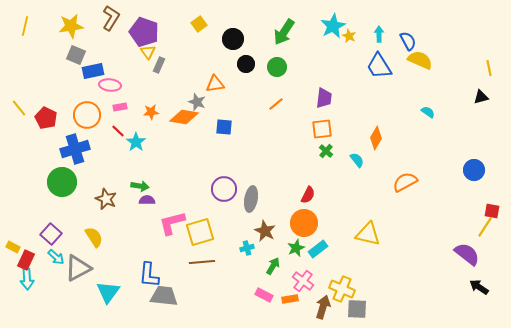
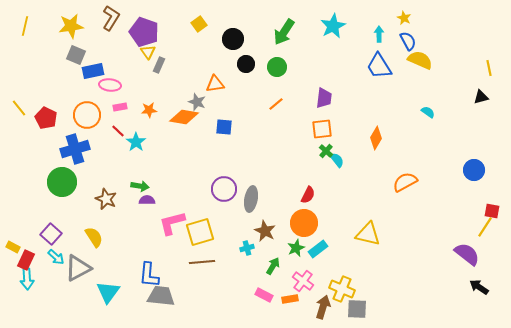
yellow star at (349, 36): moved 55 px right, 18 px up
orange star at (151, 112): moved 2 px left, 2 px up
cyan semicircle at (357, 160): moved 20 px left
gray trapezoid at (164, 296): moved 3 px left
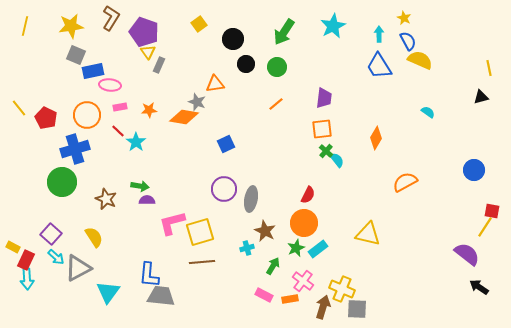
blue square at (224, 127): moved 2 px right, 17 px down; rotated 30 degrees counterclockwise
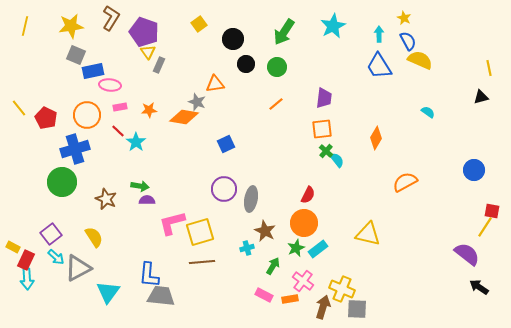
purple square at (51, 234): rotated 10 degrees clockwise
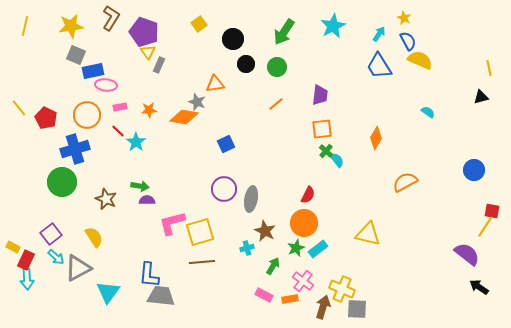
cyan arrow at (379, 34): rotated 35 degrees clockwise
pink ellipse at (110, 85): moved 4 px left
purple trapezoid at (324, 98): moved 4 px left, 3 px up
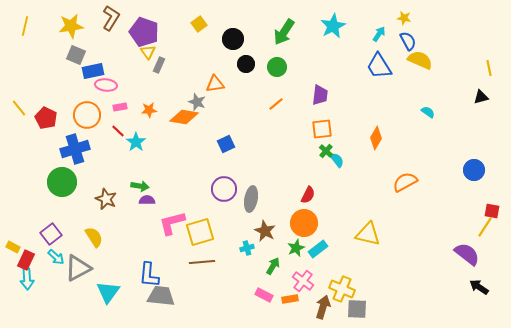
yellow star at (404, 18): rotated 16 degrees counterclockwise
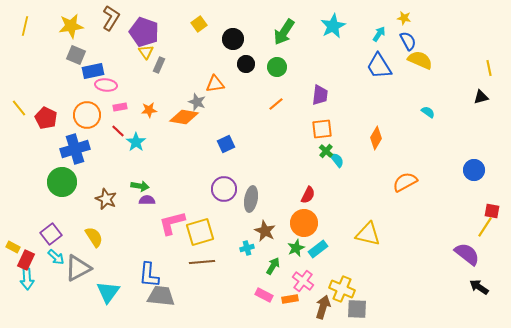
yellow triangle at (148, 52): moved 2 px left
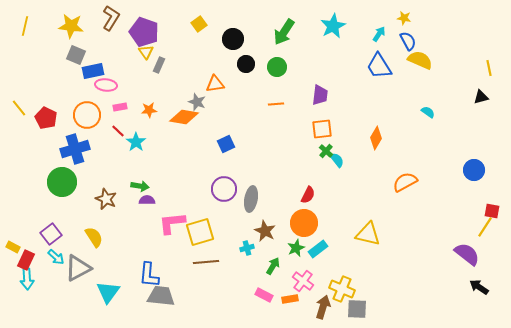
yellow star at (71, 26): rotated 15 degrees clockwise
orange line at (276, 104): rotated 35 degrees clockwise
pink L-shape at (172, 223): rotated 8 degrees clockwise
brown line at (202, 262): moved 4 px right
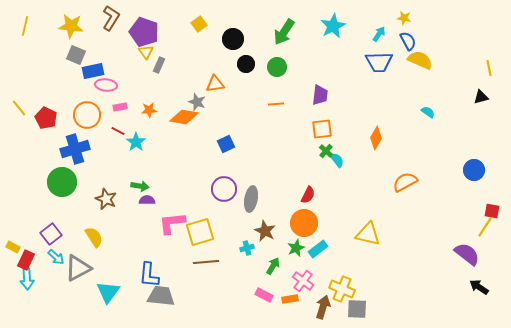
blue trapezoid at (379, 66): moved 4 px up; rotated 60 degrees counterclockwise
red line at (118, 131): rotated 16 degrees counterclockwise
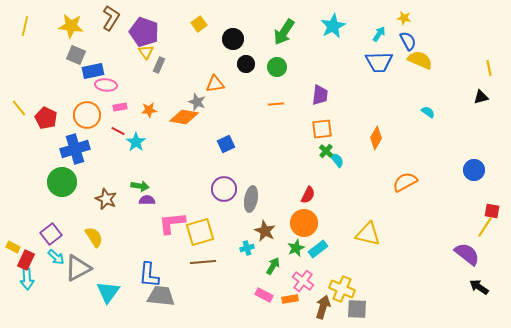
brown line at (206, 262): moved 3 px left
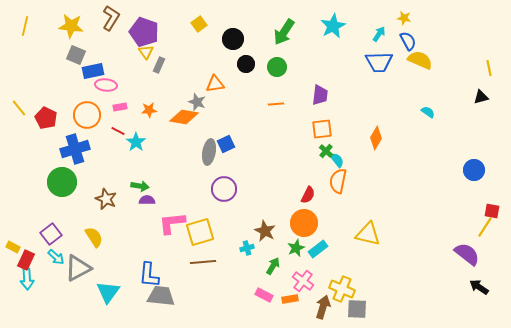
orange semicircle at (405, 182): moved 67 px left, 1 px up; rotated 50 degrees counterclockwise
gray ellipse at (251, 199): moved 42 px left, 47 px up
